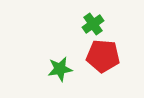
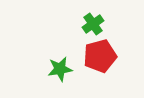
red pentagon: moved 3 px left; rotated 20 degrees counterclockwise
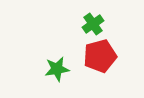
green star: moved 3 px left
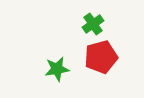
red pentagon: moved 1 px right, 1 px down
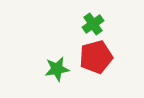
red pentagon: moved 5 px left
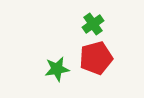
red pentagon: moved 1 px down
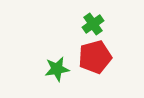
red pentagon: moved 1 px left, 1 px up
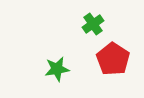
red pentagon: moved 18 px right, 2 px down; rotated 24 degrees counterclockwise
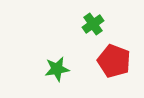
red pentagon: moved 1 px right, 2 px down; rotated 12 degrees counterclockwise
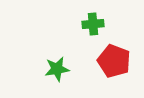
green cross: rotated 30 degrees clockwise
